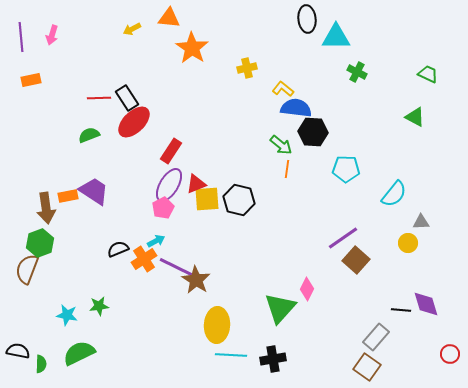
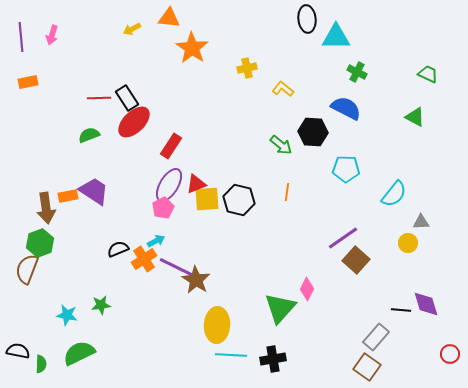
orange rectangle at (31, 80): moved 3 px left, 2 px down
blue semicircle at (296, 108): moved 50 px right; rotated 20 degrees clockwise
red rectangle at (171, 151): moved 5 px up
orange line at (287, 169): moved 23 px down
green star at (99, 306): moved 2 px right, 1 px up
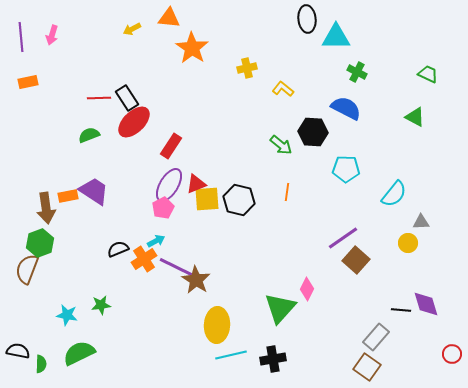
red circle at (450, 354): moved 2 px right
cyan line at (231, 355): rotated 16 degrees counterclockwise
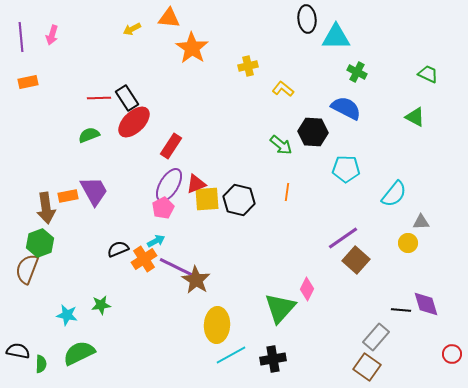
yellow cross at (247, 68): moved 1 px right, 2 px up
purple trapezoid at (94, 191): rotated 28 degrees clockwise
cyan line at (231, 355): rotated 16 degrees counterclockwise
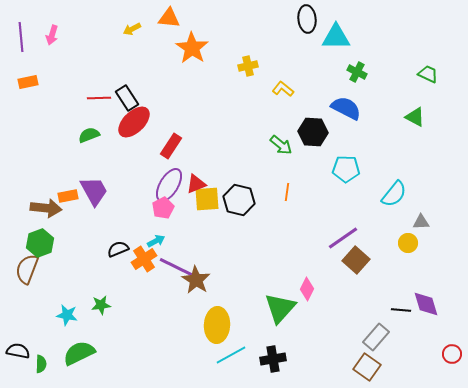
brown arrow at (46, 208): rotated 76 degrees counterclockwise
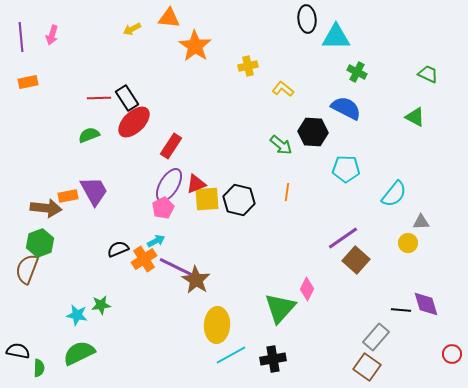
orange star at (192, 48): moved 3 px right, 2 px up
cyan star at (67, 315): moved 10 px right
green semicircle at (41, 364): moved 2 px left, 4 px down
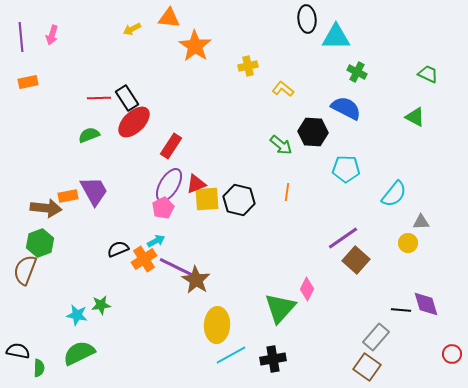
brown semicircle at (27, 269): moved 2 px left, 1 px down
